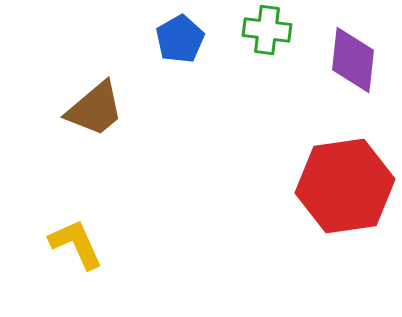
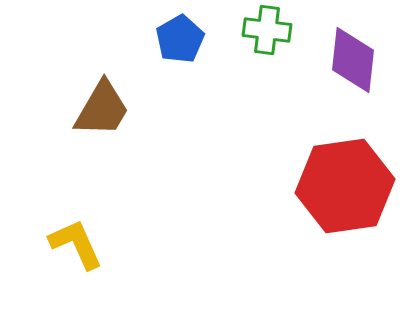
brown trapezoid: moved 7 px right; rotated 20 degrees counterclockwise
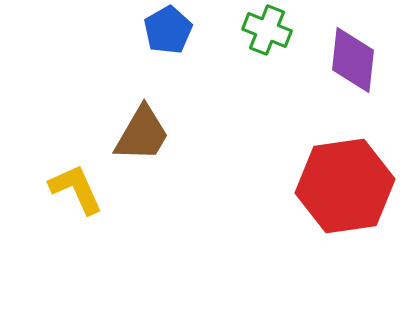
green cross: rotated 15 degrees clockwise
blue pentagon: moved 12 px left, 9 px up
brown trapezoid: moved 40 px right, 25 px down
yellow L-shape: moved 55 px up
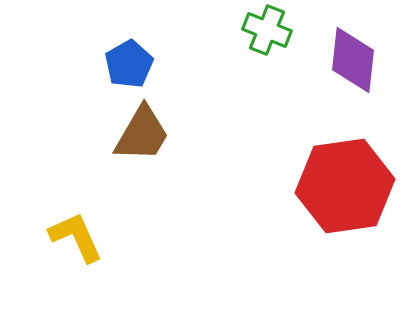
blue pentagon: moved 39 px left, 34 px down
yellow L-shape: moved 48 px down
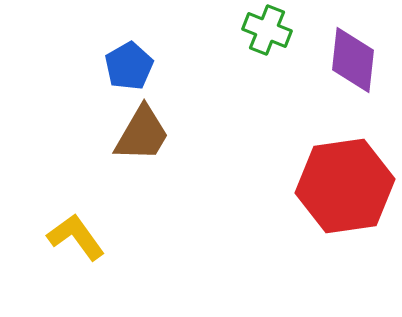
blue pentagon: moved 2 px down
yellow L-shape: rotated 12 degrees counterclockwise
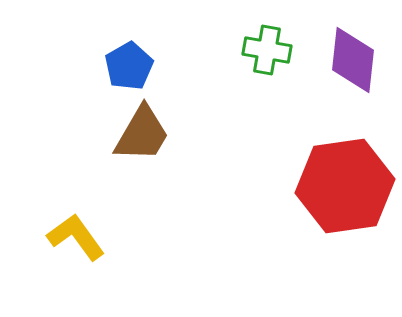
green cross: moved 20 px down; rotated 12 degrees counterclockwise
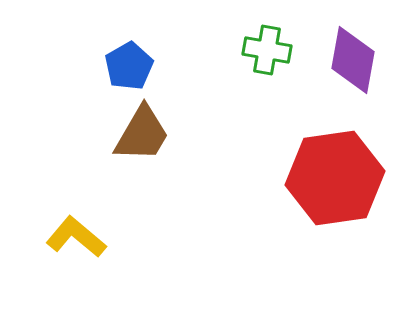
purple diamond: rotated 4 degrees clockwise
red hexagon: moved 10 px left, 8 px up
yellow L-shape: rotated 14 degrees counterclockwise
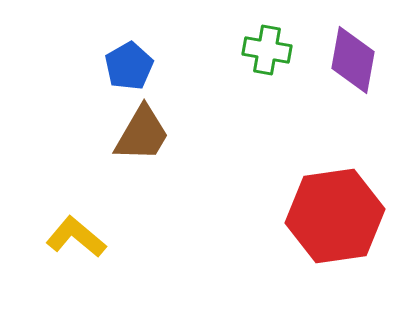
red hexagon: moved 38 px down
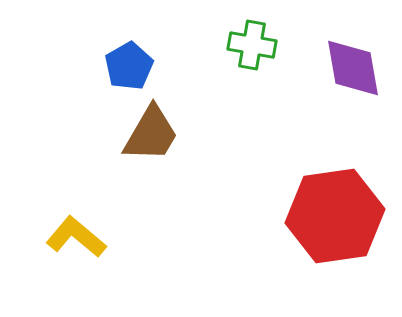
green cross: moved 15 px left, 5 px up
purple diamond: moved 8 px down; rotated 20 degrees counterclockwise
brown trapezoid: moved 9 px right
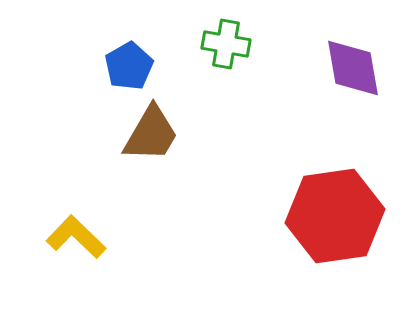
green cross: moved 26 px left, 1 px up
yellow L-shape: rotated 4 degrees clockwise
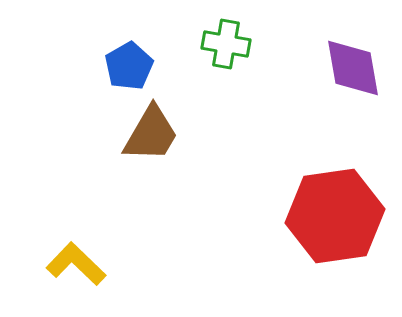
yellow L-shape: moved 27 px down
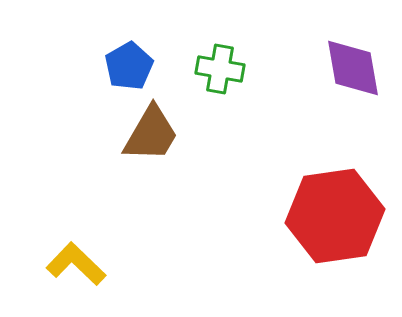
green cross: moved 6 px left, 25 px down
